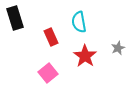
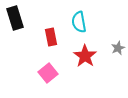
red rectangle: rotated 12 degrees clockwise
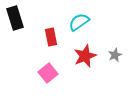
cyan semicircle: rotated 65 degrees clockwise
gray star: moved 3 px left, 7 px down
red star: rotated 15 degrees clockwise
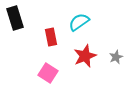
gray star: moved 1 px right, 2 px down
pink square: rotated 18 degrees counterclockwise
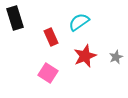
red rectangle: rotated 12 degrees counterclockwise
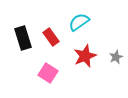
black rectangle: moved 8 px right, 20 px down
red rectangle: rotated 12 degrees counterclockwise
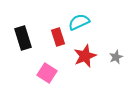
cyan semicircle: rotated 10 degrees clockwise
red rectangle: moved 7 px right; rotated 18 degrees clockwise
pink square: moved 1 px left
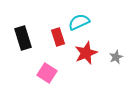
red star: moved 1 px right, 3 px up
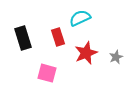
cyan semicircle: moved 1 px right, 4 px up
pink square: rotated 18 degrees counterclockwise
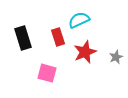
cyan semicircle: moved 1 px left, 2 px down
red star: moved 1 px left, 1 px up
